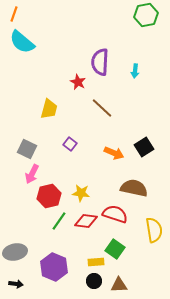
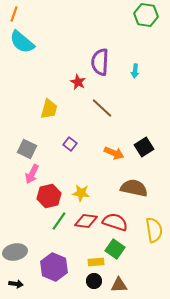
green hexagon: rotated 20 degrees clockwise
red semicircle: moved 8 px down
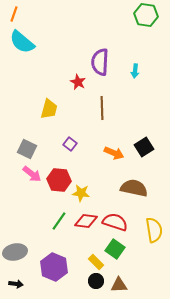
brown line: rotated 45 degrees clockwise
pink arrow: rotated 78 degrees counterclockwise
red hexagon: moved 10 px right, 16 px up; rotated 20 degrees clockwise
yellow rectangle: rotated 49 degrees clockwise
black circle: moved 2 px right
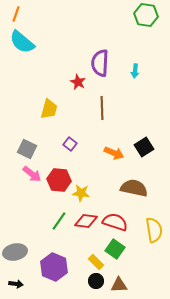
orange line: moved 2 px right
purple semicircle: moved 1 px down
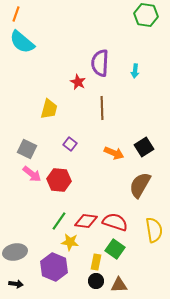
brown semicircle: moved 6 px right, 3 px up; rotated 72 degrees counterclockwise
yellow star: moved 11 px left, 49 px down
yellow rectangle: rotated 56 degrees clockwise
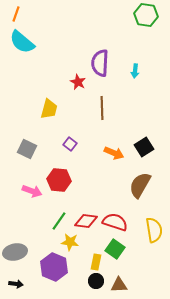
pink arrow: moved 17 px down; rotated 18 degrees counterclockwise
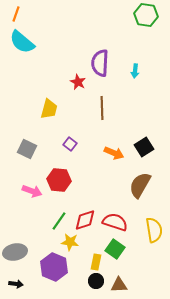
red diamond: moved 1 px left, 1 px up; rotated 25 degrees counterclockwise
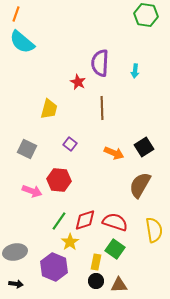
yellow star: rotated 30 degrees clockwise
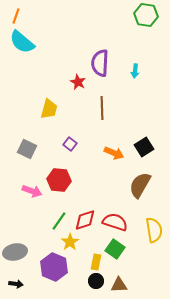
orange line: moved 2 px down
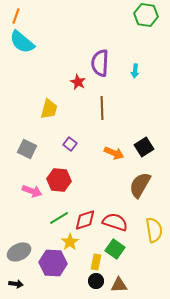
green line: moved 3 px up; rotated 24 degrees clockwise
gray ellipse: moved 4 px right; rotated 15 degrees counterclockwise
purple hexagon: moved 1 px left, 4 px up; rotated 20 degrees counterclockwise
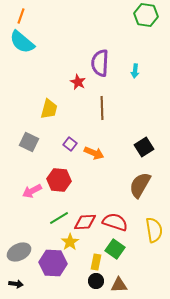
orange line: moved 5 px right
gray square: moved 2 px right, 7 px up
orange arrow: moved 20 px left
pink arrow: rotated 132 degrees clockwise
red diamond: moved 2 px down; rotated 15 degrees clockwise
